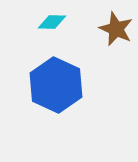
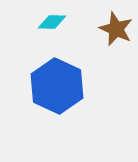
blue hexagon: moved 1 px right, 1 px down
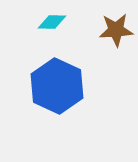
brown star: moved 1 px down; rotated 28 degrees counterclockwise
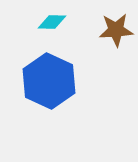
blue hexagon: moved 8 px left, 5 px up
